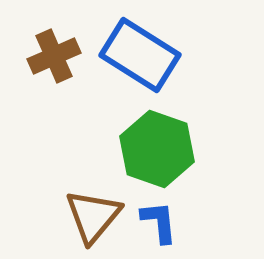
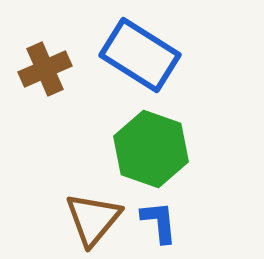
brown cross: moved 9 px left, 13 px down
green hexagon: moved 6 px left
brown triangle: moved 3 px down
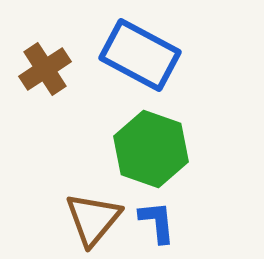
blue rectangle: rotated 4 degrees counterclockwise
brown cross: rotated 9 degrees counterclockwise
blue L-shape: moved 2 px left
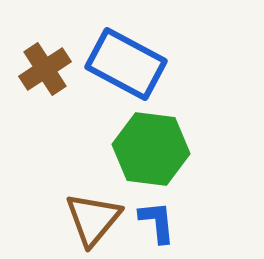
blue rectangle: moved 14 px left, 9 px down
green hexagon: rotated 12 degrees counterclockwise
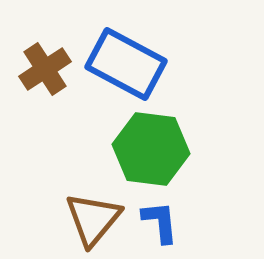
blue L-shape: moved 3 px right
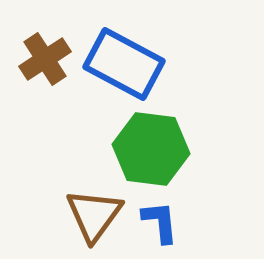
blue rectangle: moved 2 px left
brown cross: moved 10 px up
brown triangle: moved 1 px right, 4 px up; rotated 4 degrees counterclockwise
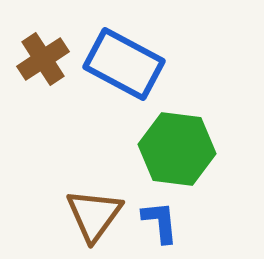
brown cross: moved 2 px left
green hexagon: moved 26 px right
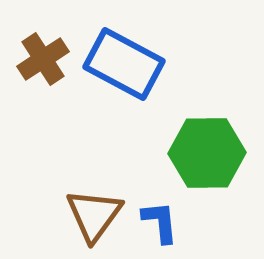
green hexagon: moved 30 px right, 4 px down; rotated 8 degrees counterclockwise
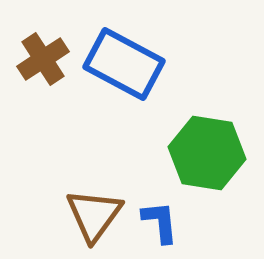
green hexagon: rotated 10 degrees clockwise
